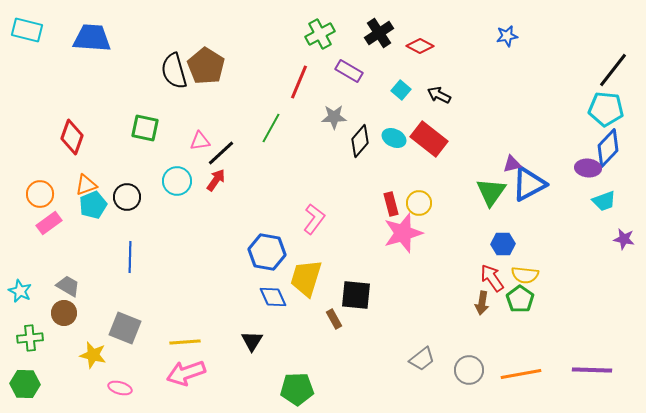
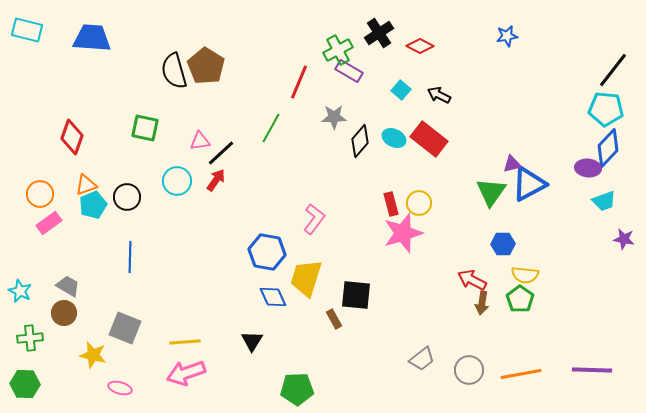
green cross at (320, 34): moved 18 px right, 16 px down
red arrow at (492, 278): moved 20 px left, 2 px down; rotated 28 degrees counterclockwise
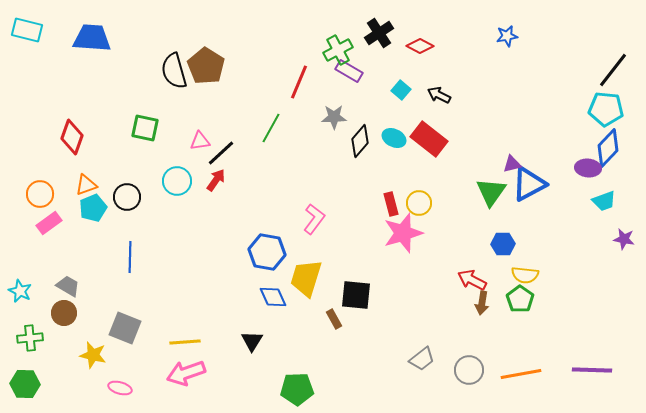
cyan pentagon at (93, 205): moved 3 px down
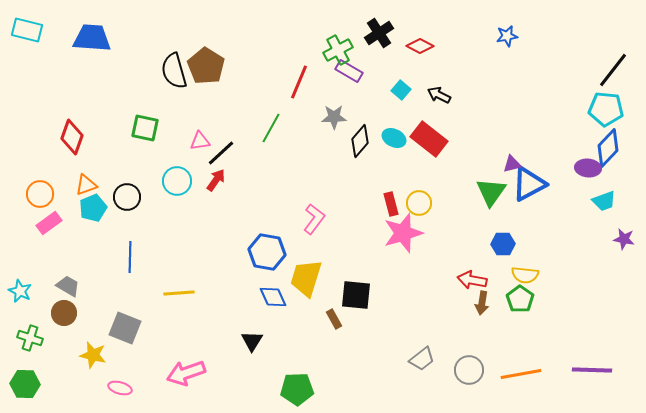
red arrow at (472, 280): rotated 16 degrees counterclockwise
green cross at (30, 338): rotated 25 degrees clockwise
yellow line at (185, 342): moved 6 px left, 49 px up
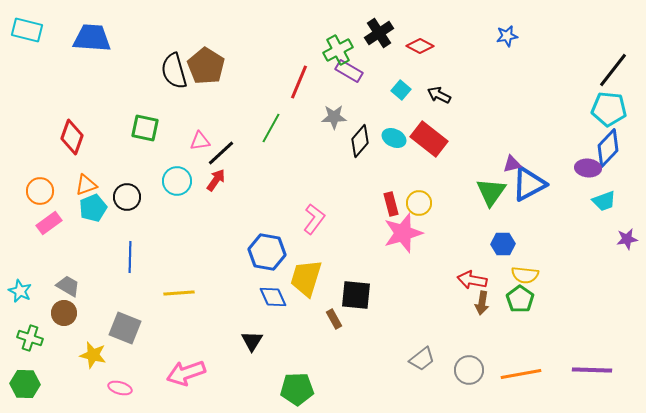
cyan pentagon at (606, 109): moved 3 px right
orange circle at (40, 194): moved 3 px up
purple star at (624, 239): moved 3 px right; rotated 20 degrees counterclockwise
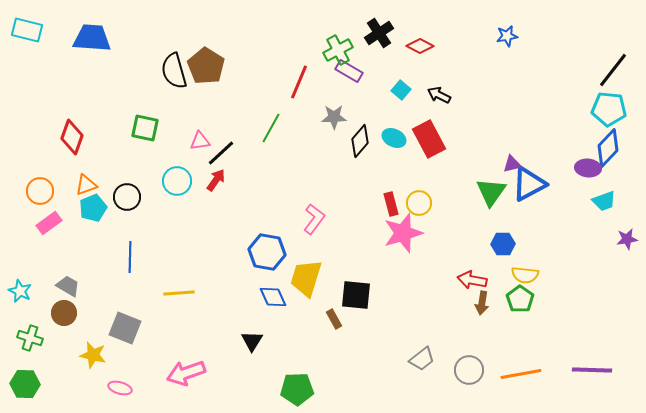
red rectangle at (429, 139): rotated 24 degrees clockwise
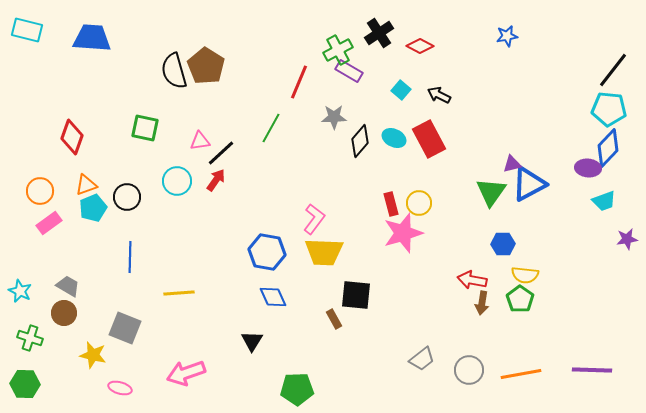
yellow trapezoid at (306, 278): moved 18 px right, 26 px up; rotated 105 degrees counterclockwise
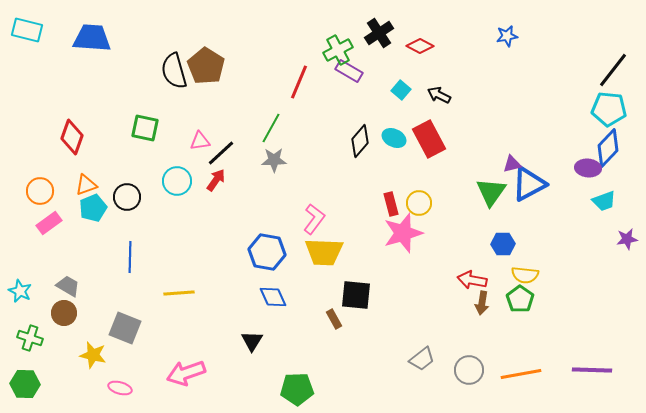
gray star at (334, 117): moved 60 px left, 43 px down
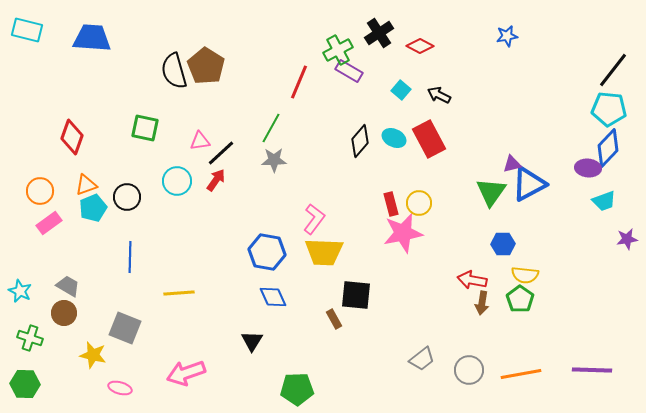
pink star at (403, 233): rotated 6 degrees clockwise
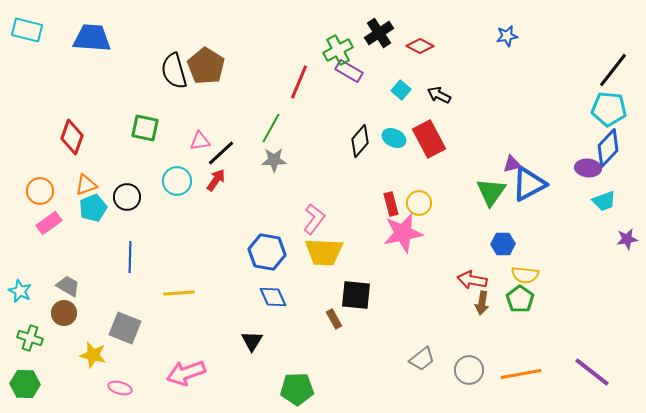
purple line at (592, 370): moved 2 px down; rotated 36 degrees clockwise
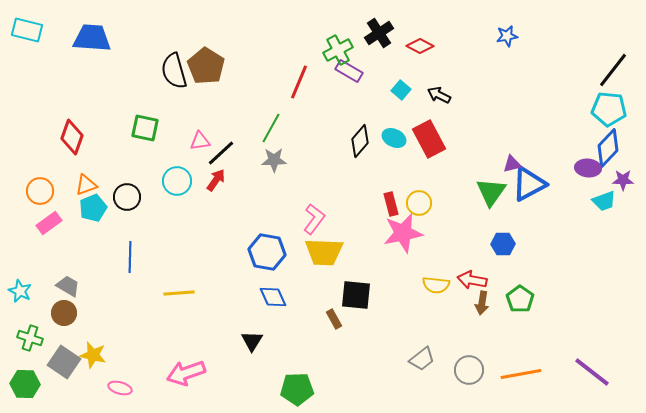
purple star at (627, 239): moved 4 px left, 59 px up; rotated 10 degrees clockwise
yellow semicircle at (525, 275): moved 89 px left, 10 px down
gray square at (125, 328): moved 61 px left, 34 px down; rotated 12 degrees clockwise
